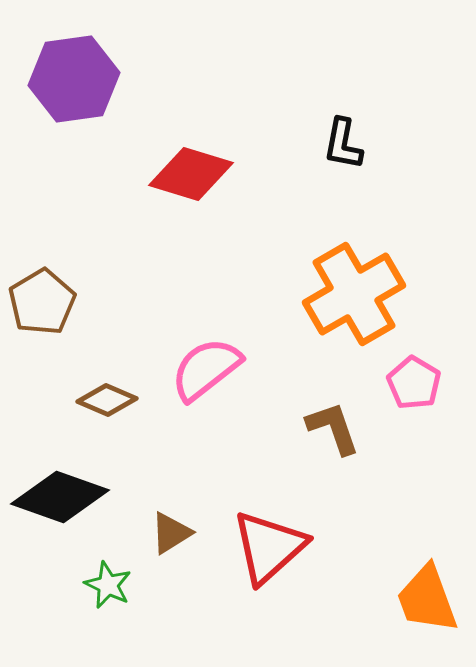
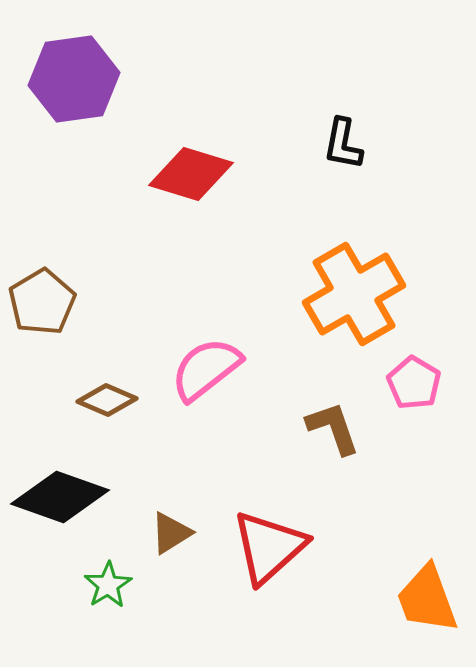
green star: rotated 15 degrees clockwise
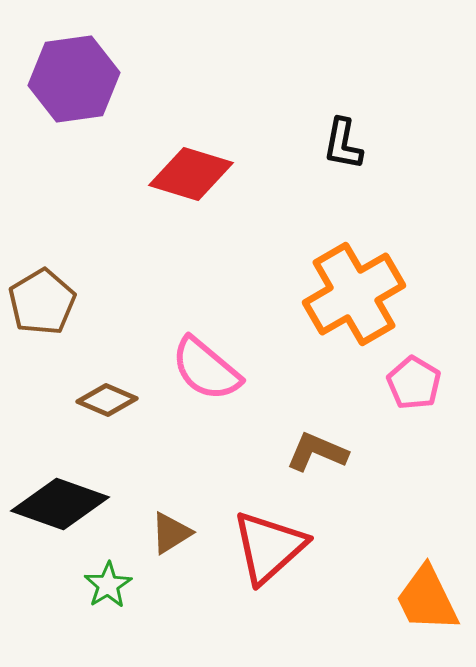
pink semicircle: rotated 102 degrees counterclockwise
brown L-shape: moved 16 px left, 24 px down; rotated 48 degrees counterclockwise
black diamond: moved 7 px down
orange trapezoid: rotated 6 degrees counterclockwise
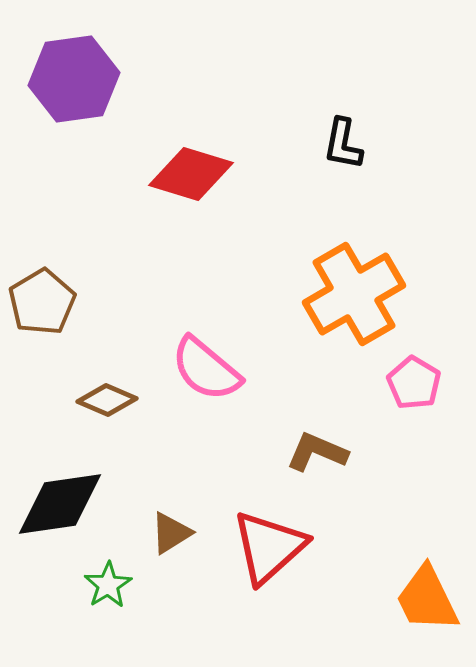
black diamond: rotated 28 degrees counterclockwise
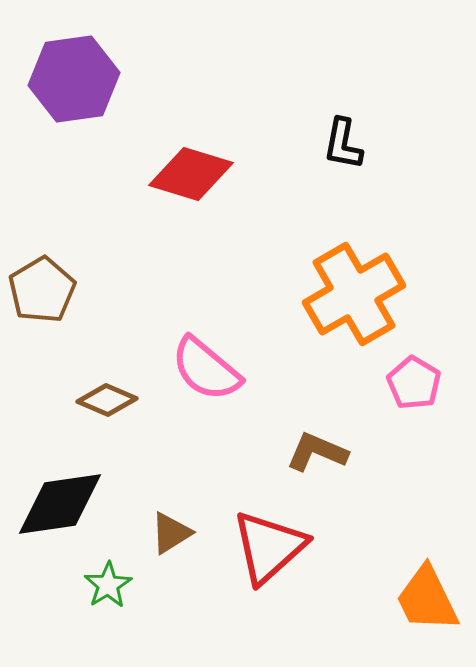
brown pentagon: moved 12 px up
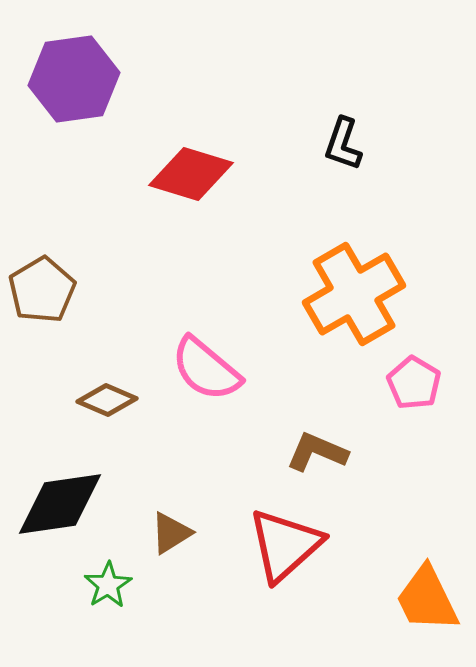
black L-shape: rotated 8 degrees clockwise
red triangle: moved 16 px right, 2 px up
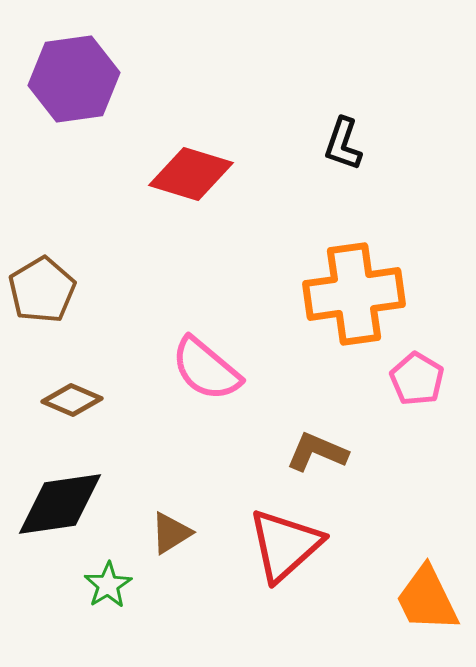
orange cross: rotated 22 degrees clockwise
pink pentagon: moved 3 px right, 4 px up
brown diamond: moved 35 px left
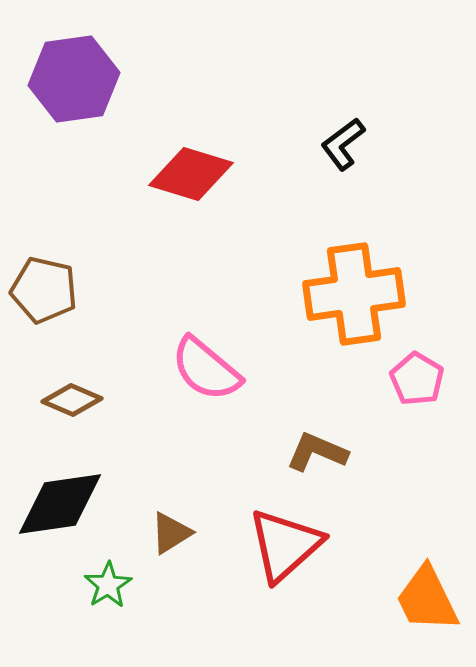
black L-shape: rotated 34 degrees clockwise
brown pentagon: moved 2 px right; rotated 28 degrees counterclockwise
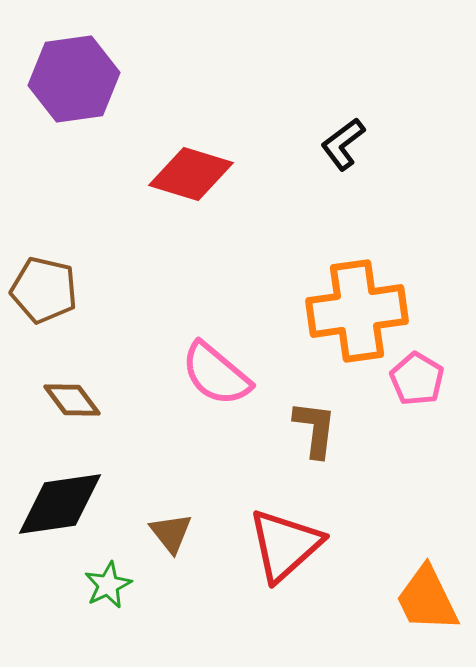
orange cross: moved 3 px right, 17 px down
pink semicircle: moved 10 px right, 5 px down
brown diamond: rotated 30 degrees clockwise
brown L-shape: moved 2 px left, 23 px up; rotated 74 degrees clockwise
brown triangle: rotated 36 degrees counterclockwise
green star: rotated 6 degrees clockwise
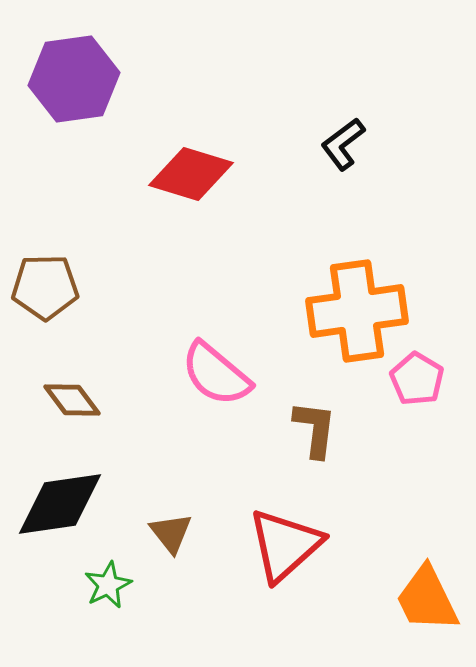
brown pentagon: moved 1 px right, 3 px up; rotated 14 degrees counterclockwise
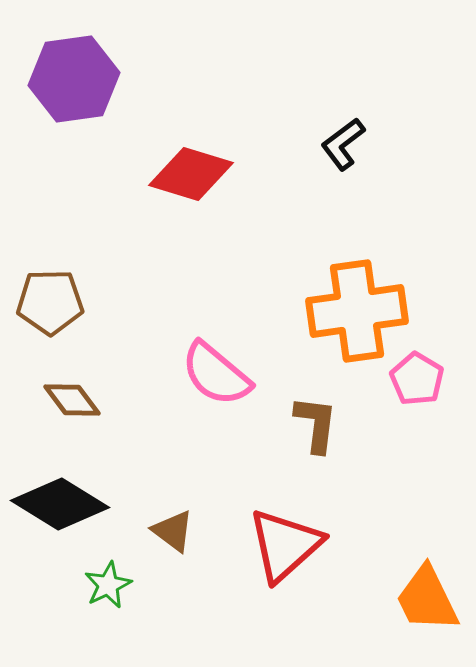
brown pentagon: moved 5 px right, 15 px down
brown L-shape: moved 1 px right, 5 px up
black diamond: rotated 40 degrees clockwise
brown triangle: moved 2 px right, 2 px up; rotated 15 degrees counterclockwise
